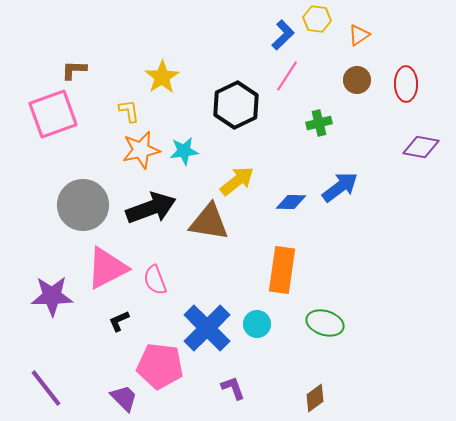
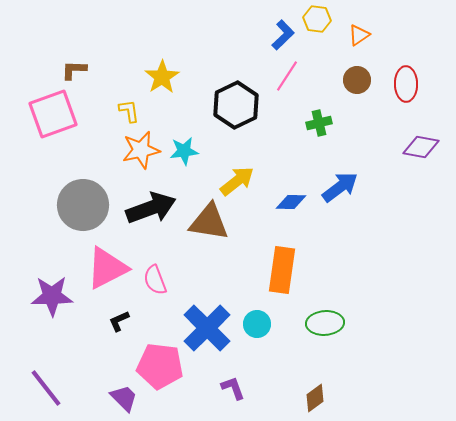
green ellipse: rotated 21 degrees counterclockwise
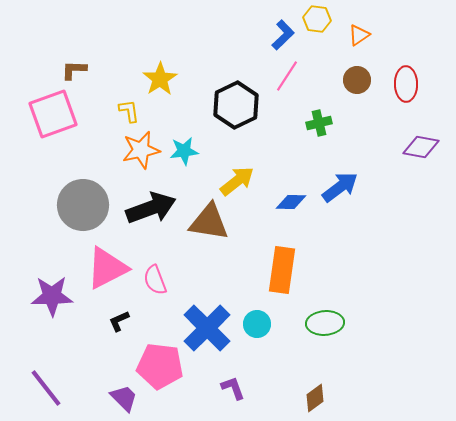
yellow star: moved 2 px left, 2 px down
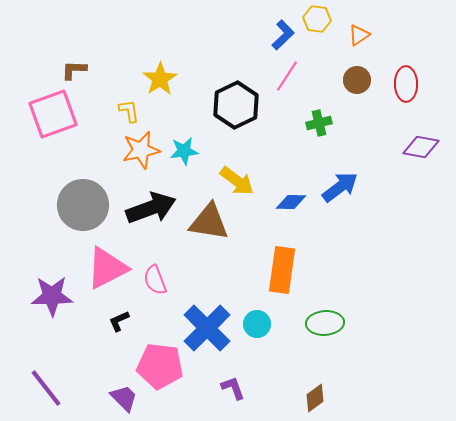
yellow arrow: rotated 75 degrees clockwise
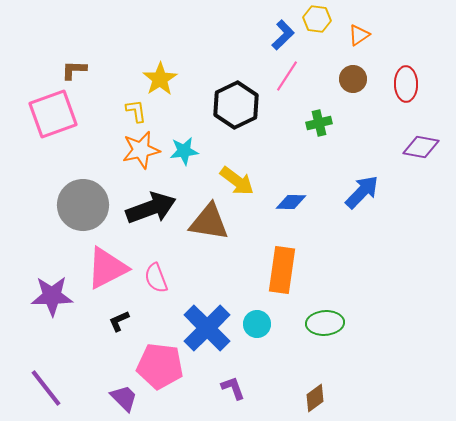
brown circle: moved 4 px left, 1 px up
yellow L-shape: moved 7 px right
blue arrow: moved 22 px right, 5 px down; rotated 9 degrees counterclockwise
pink semicircle: moved 1 px right, 2 px up
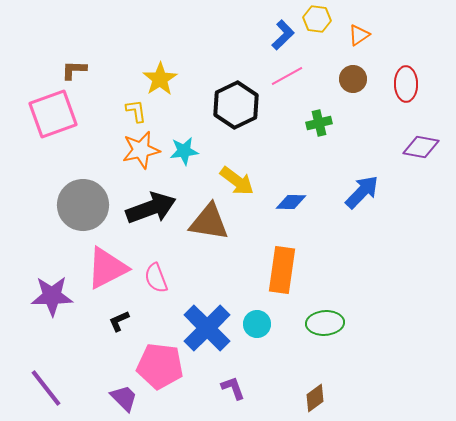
pink line: rotated 28 degrees clockwise
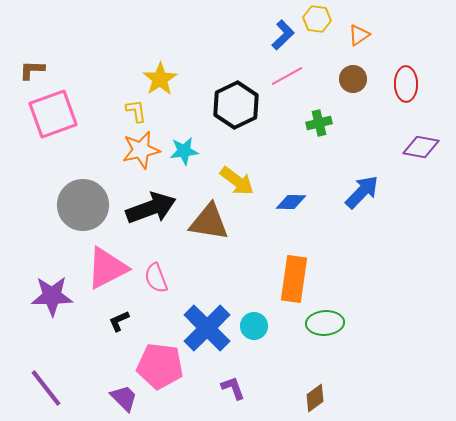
brown L-shape: moved 42 px left
orange rectangle: moved 12 px right, 9 px down
cyan circle: moved 3 px left, 2 px down
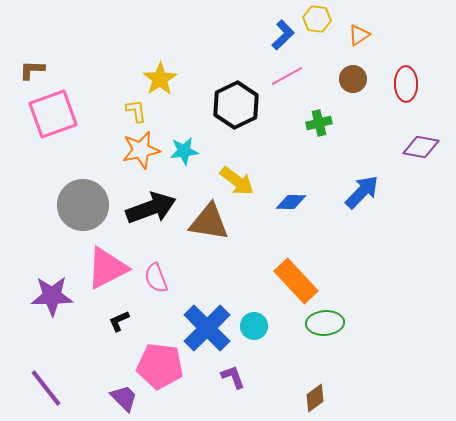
orange rectangle: moved 2 px right, 2 px down; rotated 51 degrees counterclockwise
purple L-shape: moved 11 px up
